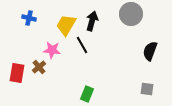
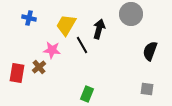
black arrow: moved 7 px right, 8 px down
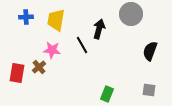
blue cross: moved 3 px left, 1 px up; rotated 16 degrees counterclockwise
yellow trapezoid: moved 10 px left, 5 px up; rotated 20 degrees counterclockwise
gray square: moved 2 px right, 1 px down
green rectangle: moved 20 px right
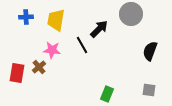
black arrow: rotated 30 degrees clockwise
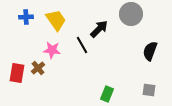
yellow trapezoid: rotated 135 degrees clockwise
brown cross: moved 1 px left, 1 px down
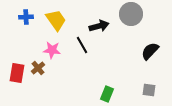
black arrow: moved 3 px up; rotated 30 degrees clockwise
black semicircle: rotated 24 degrees clockwise
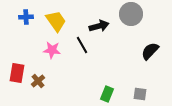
yellow trapezoid: moved 1 px down
brown cross: moved 13 px down
gray square: moved 9 px left, 4 px down
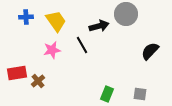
gray circle: moved 5 px left
pink star: rotated 18 degrees counterclockwise
red rectangle: rotated 72 degrees clockwise
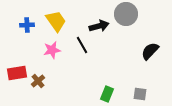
blue cross: moved 1 px right, 8 px down
